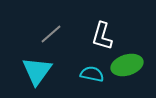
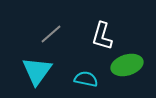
cyan semicircle: moved 6 px left, 5 px down
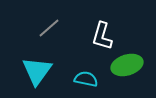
gray line: moved 2 px left, 6 px up
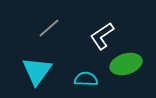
white L-shape: rotated 40 degrees clockwise
green ellipse: moved 1 px left, 1 px up
cyan semicircle: rotated 10 degrees counterclockwise
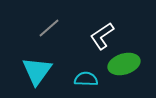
green ellipse: moved 2 px left
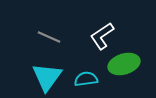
gray line: moved 9 px down; rotated 65 degrees clockwise
cyan triangle: moved 10 px right, 6 px down
cyan semicircle: rotated 10 degrees counterclockwise
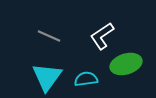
gray line: moved 1 px up
green ellipse: moved 2 px right
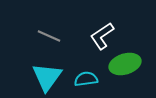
green ellipse: moved 1 px left
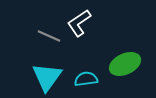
white L-shape: moved 23 px left, 13 px up
green ellipse: rotated 8 degrees counterclockwise
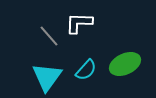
white L-shape: rotated 36 degrees clockwise
gray line: rotated 25 degrees clockwise
cyan semicircle: moved 9 px up; rotated 140 degrees clockwise
